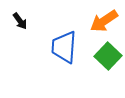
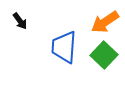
orange arrow: moved 1 px right, 1 px down
green square: moved 4 px left, 1 px up
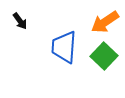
green square: moved 1 px down
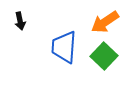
black arrow: rotated 24 degrees clockwise
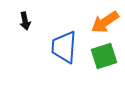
black arrow: moved 5 px right
green square: rotated 28 degrees clockwise
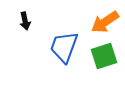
blue trapezoid: rotated 16 degrees clockwise
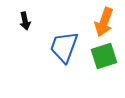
orange arrow: moved 1 px left; rotated 36 degrees counterclockwise
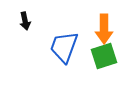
orange arrow: moved 7 px down; rotated 20 degrees counterclockwise
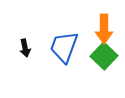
black arrow: moved 27 px down
green square: rotated 28 degrees counterclockwise
